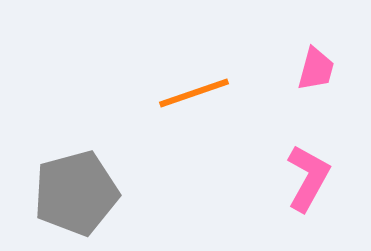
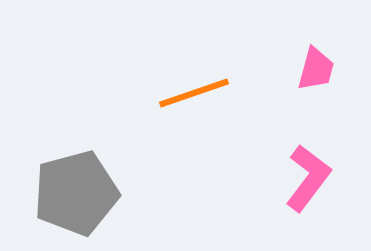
pink L-shape: rotated 8 degrees clockwise
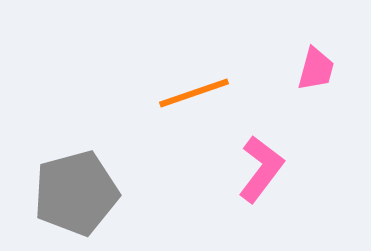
pink L-shape: moved 47 px left, 9 px up
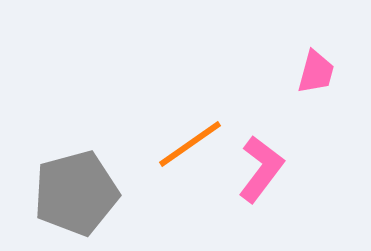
pink trapezoid: moved 3 px down
orange line: moved 4 px left, 51 px down; rotated 16 degrees counterclockwise
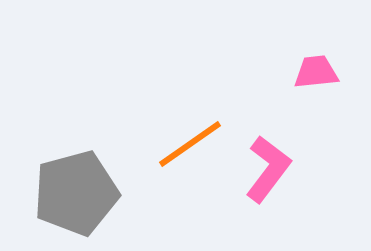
pink trapezoid: rotated 111 degrees counterclockwise
pink L-shape: moved 7 px right
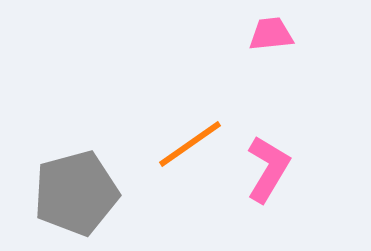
pink trapezoid: moved 45 px left, 38 px up
pink L-shape: rotated 6 degrees counterclockwise
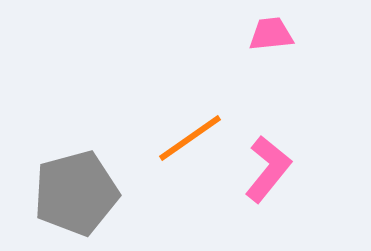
orange line: moved 6 px up
pink L-shape: rotated 8 degrees clockwise
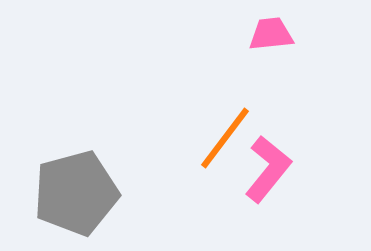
orange line: moved 35 px right; rotated 18 degrees counterclockwise
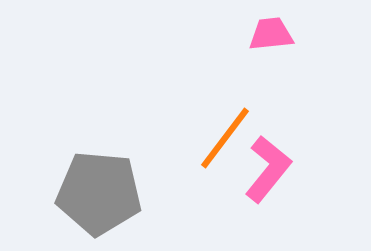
gray pentagon: moved 23 px right; rotated 20 degrees clockwise
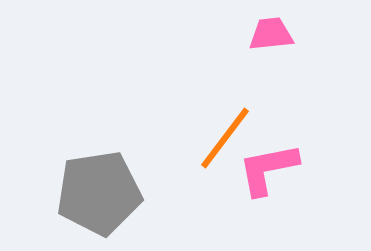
pink L-shape: rotated 140 degrees counterclockwise
gray pentagon: rotated 14 degrees counterclockwise
